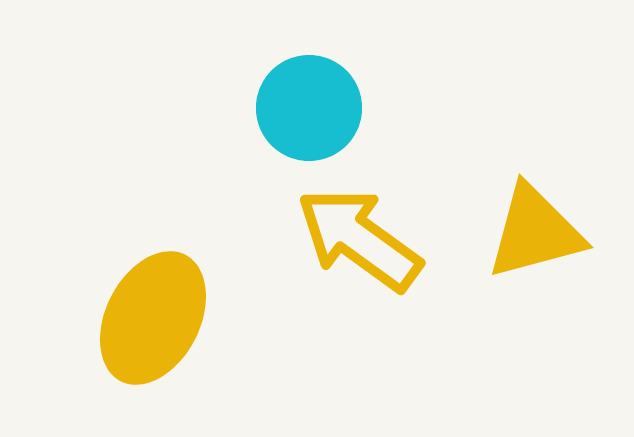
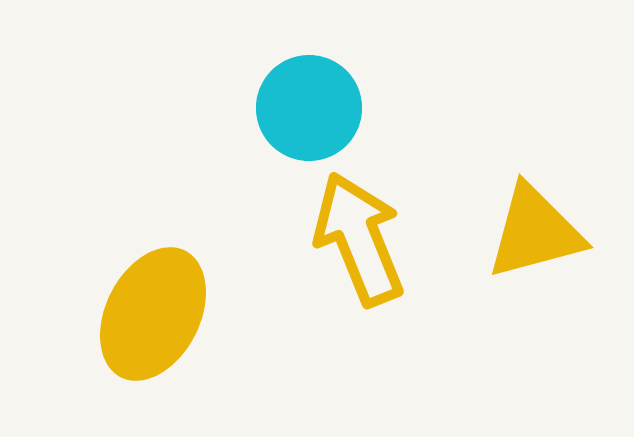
yellow arrow: rotated 32 degrees clockwise
yellow ellipse: moved 4 px up
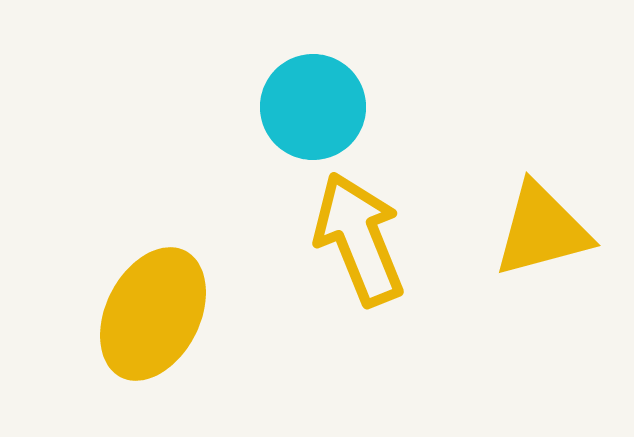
cyan circle: moved 4 px right, 1 px up
yellow triangle: moved 7 px right, 2 px up
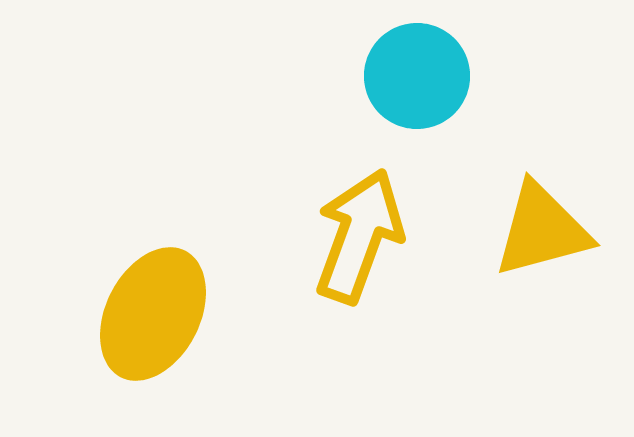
cyan circle: moved 104 px right, 31 px up
yellow arrow: moved 3 px up; rotated 42 degrees clockwise
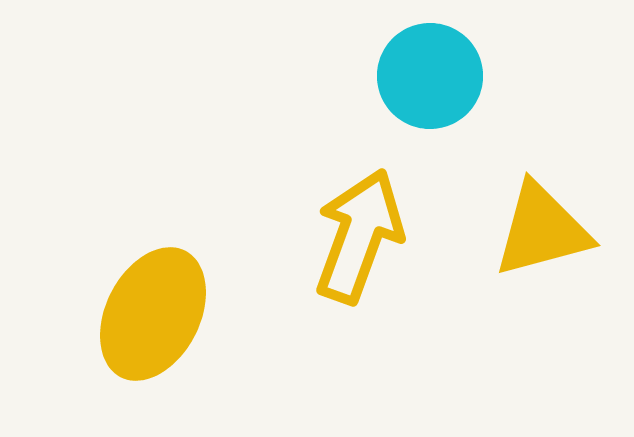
cyan circle: moved 13 px right
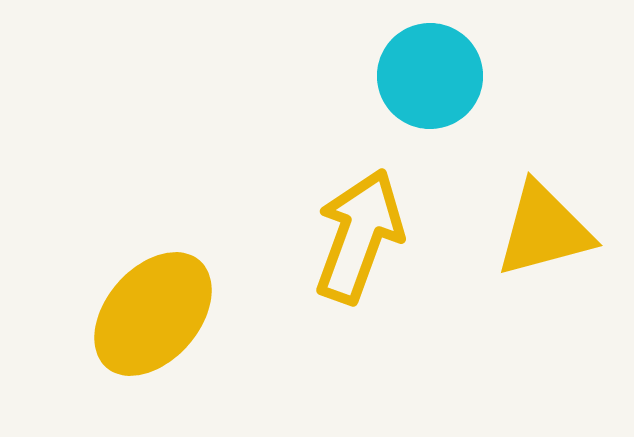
yellow triangle: moved 2 px right
yellow ellipse: rotated 14 degrees clockwise
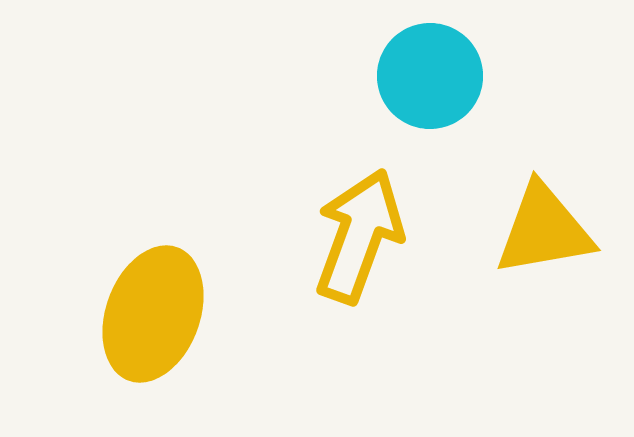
yellow triangle: rotated 5 degrees clockwise
yellow ellipse: rotated 21 degrees counterclockwise
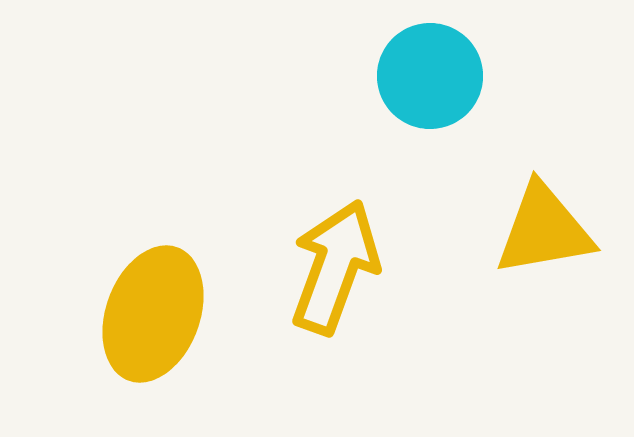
yellow arrow: moved 24 px left, 31 px down
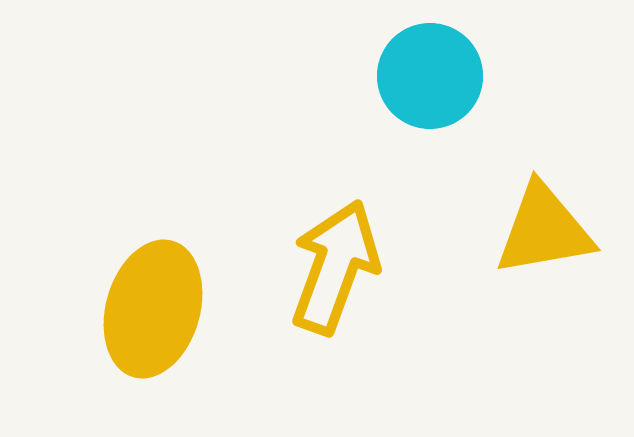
yellow ellipse: moved 5 px up; rotated 4 degrees counterclockwise
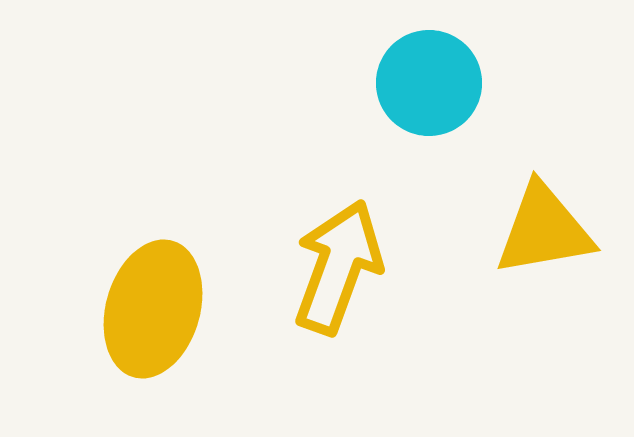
cyan circle: moved 1 px left, 7 px down
yellow arrow: moved 3 px right
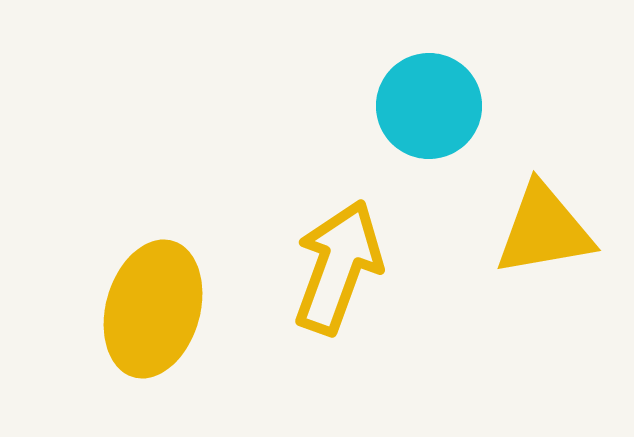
cyan circle: moved 23 px down
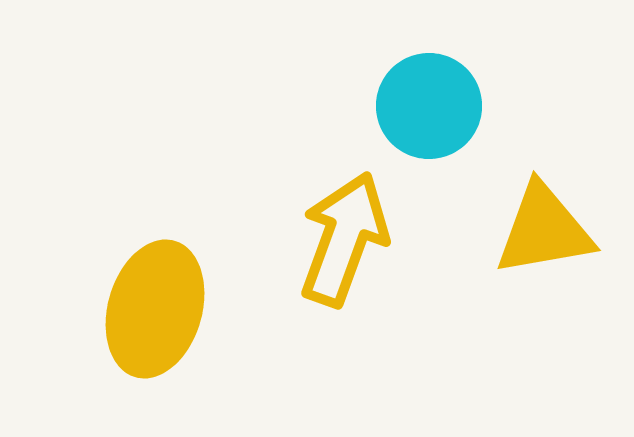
yellow arrow: moved 6 px right, 28 px up
yellow ellipse: moved 2 px right
